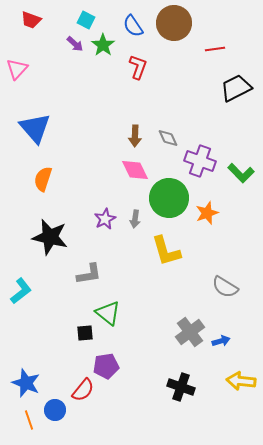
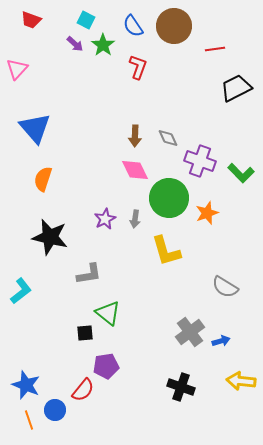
brown circle: moved 3 px down
blue star: moved 2 px down
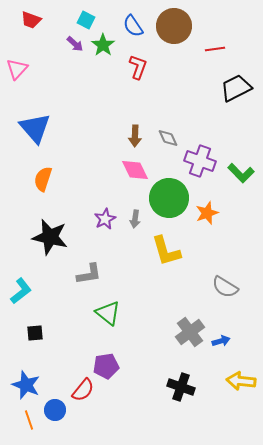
black square: moved 50 px left
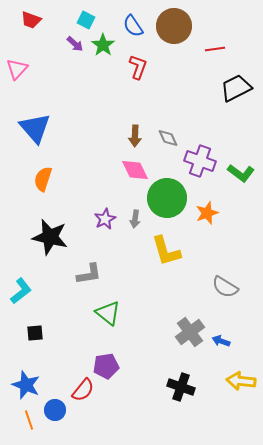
green L-shape: rotated 8 degrees counterclockwise
green circle: moved 2 px left
blue arrow: rotated 144 degrees counterclockwise
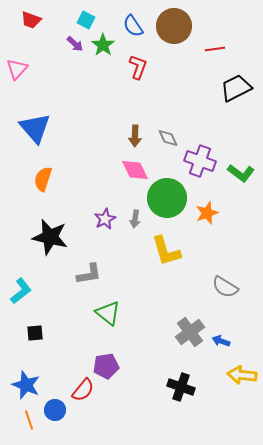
yellow arrow: moved 1 px right, 6 px up
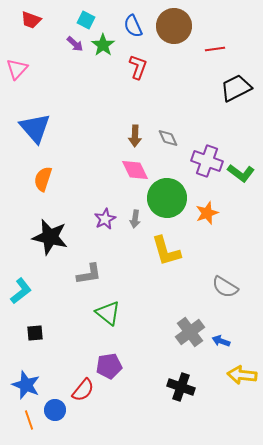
blue semicircle: rotated 10 degrees clockwise
purple cross: moved 7 px right
purple pentagon: moved 3 px right
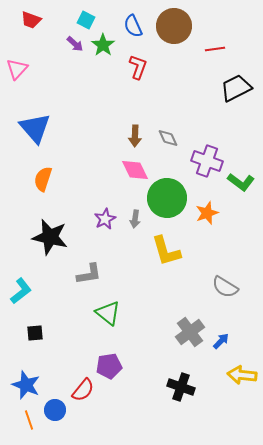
green L-shape: moved 9 px down
blue arrow: rotated 114 degrees clockwise
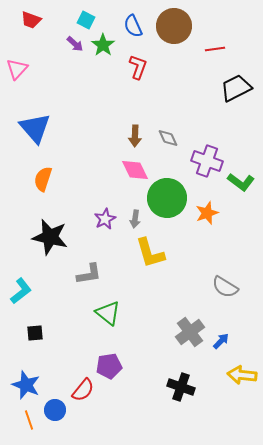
yellow L-shape: moved 16 px left, 2 px down
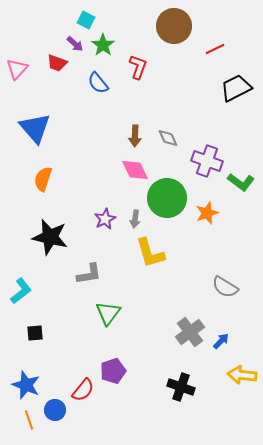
red trapezoid: moved 26 px right, 43 px down
blue semicircle: moved 35 px left, 57 px down; rotated 15 degrees counterclockwise
red line: rotated 18 degrees counterclockwise
green triangle: rotated 28 degrees clockwise
purple pentagon: moved 4 px right, 5 px down; rotated 10 degrees counterclockwise
